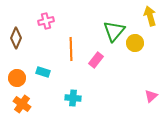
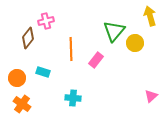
brown diamond: moved 12 px right; rotated 15 degrees clockwise
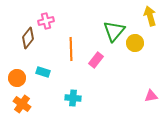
pink triangle: rotated 32 degrees clockwise
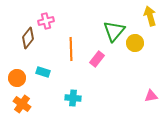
pink rectangle: moved 1 px right, 1 px up
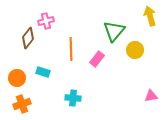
yellow circle: moved 7 px down
orange cross: rotated 36 degrees clockwise
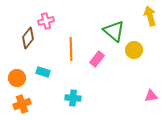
green triangle: rotated 30 degrees counterclockwise
yellow circle: moved 1 px left
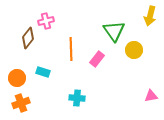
yellow arrow: rotated 150 degrees counterclockwise
green triangle: rotated 15 degrees clockwise
cyan cross: moved 4 px right
orange cross: moved 1 px left, 1 px up
